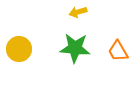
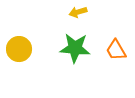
orange trapezoid: moved 2 px left, 1 px up
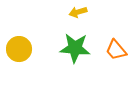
orange trapezoid: rotated 10 degrees counterclockwise
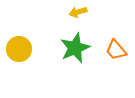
green star: rotated 28 degrees counterclockwise
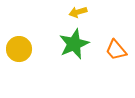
green star: moved 1 px left, 4 px up
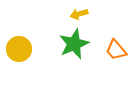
yellow arrow: moved 1 px right, 2 px down
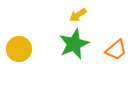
yellow arrow: moved 1 px left, 1 px down; rotated 18 degrees counterclockwise
orange trapezoid: rotated 90 degrees counterclockwise
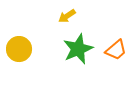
yellow arrow: moved 11 px left, 1 px down
green star: moved 4 px right, 5 px down
